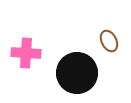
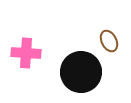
black circle: moved 4 px right, 1 px up
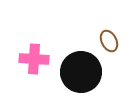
pink cross: moved 8 px right, 6 px down
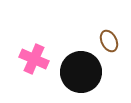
pink cross: rotated 20 degrees clockwise
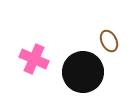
black circle: moved 2 px right
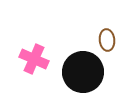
brown ellipse: moved 2 px left, 1 px up; rotated 20 degrees clockwise
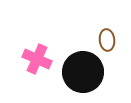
pink cross: moved 3 px right
